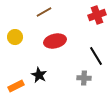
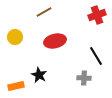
orange rectangle: rotated 14 degrees clockwise
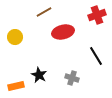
red ellipse: moved 8 px right, 9 px up
gray cross: moved 12 px left; rotated 16 degrees clockwise
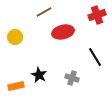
black line: moved 1 px left, 1 px down
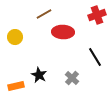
brown line: moved 2 px down
red ellipse: rotated 15 degrees clockwise
gray cross: rotated 24 degrees clockwise
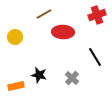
black star: rotated 14 degrees counterclockwise
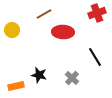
red cross: moved 2 px up
yellow circle: moved 3 px left, 7 px up
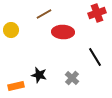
yellow circle: moved 1 px left
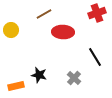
gray cross: moved 2 px right
